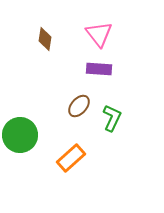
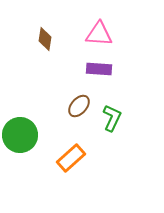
pink triangle: rotated 48 degrees counterclockwise
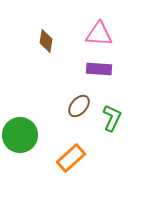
brown diamond: moved 1 px right, 2 px down
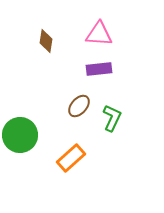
purple rectangle: rotated 10 degrees counterclockwise
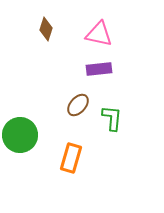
pink triangle: rotated 8 degrees clockwise
brown diamond: moved 12 px up; rotated 10 degrees clockwise
brown ellipse: moved 1 px left, 1 px up
green L-shape: rotated 20 degrees counterclockwise
orange rectangle: rotated 32 degrees counterclockwise
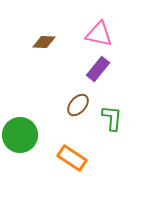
brown diamond: moved 2 px left, 13 px down; rotated 75 degrees clockwise
purple rectangle: moved 1 px left; rotated 45 degrees counterclockwise
orange rectangle: moved 1 px right; rotated 72 degrees counterclockwise
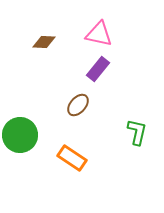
green L-shape: moved 25 px right, 14 px down; rotated 8 degrees clockwise
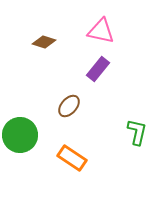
pink triangle: moved 2 px right, 3 px up
brown diamond: rotated 15 degrees clockwise
brown ellipse: moved 9 px left, 1 px down
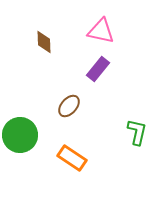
brown diamond: rotated 70 degrees clockwise
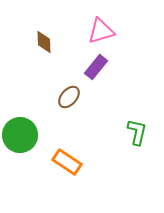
pink triangle: rotated 28 degrees counterclockwise
purple rectangle: moved 2 px left, 2 px up
brown ellipse: moved 9 px up
orange rectangle: moved 5 px left, 4 px down
